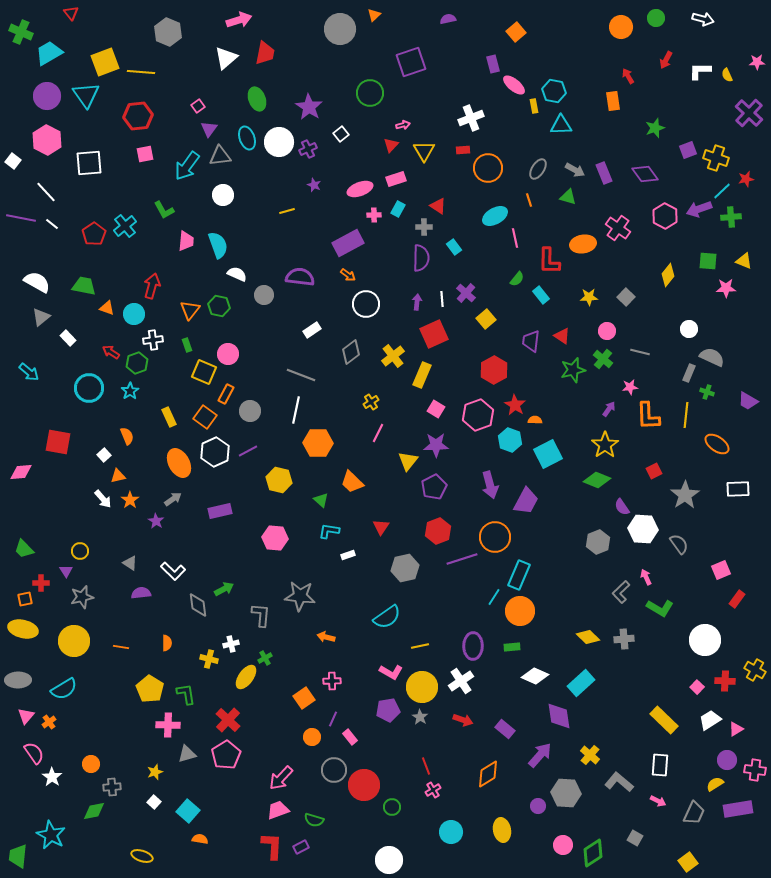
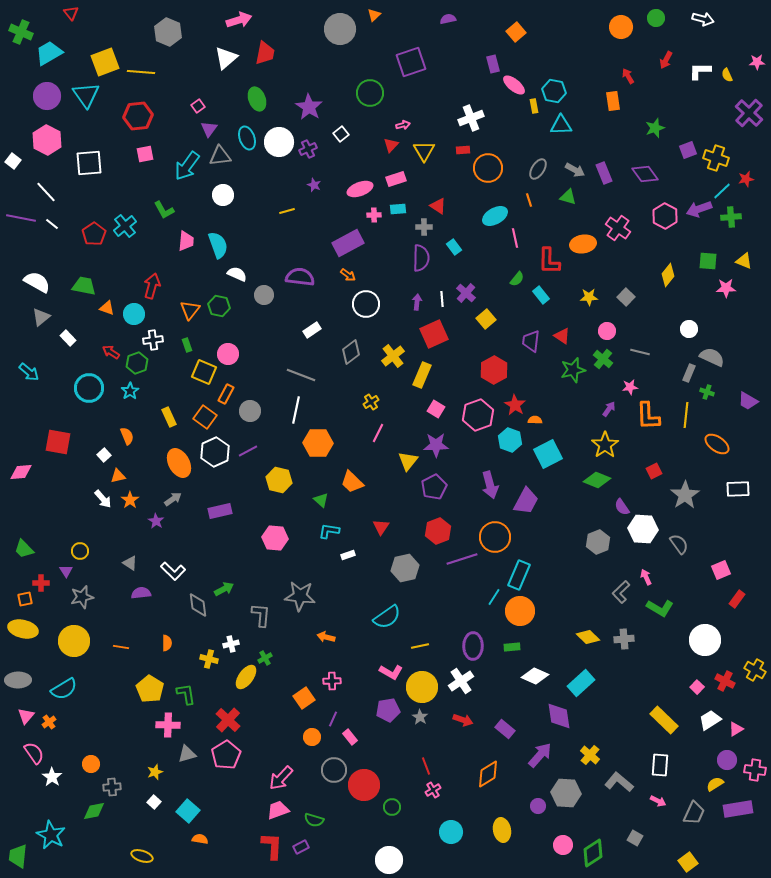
cyan rectangle at (398, 209): rotated 56 degrees clockwise
red cross at (725, 681): rotated 24 degrees clockwise
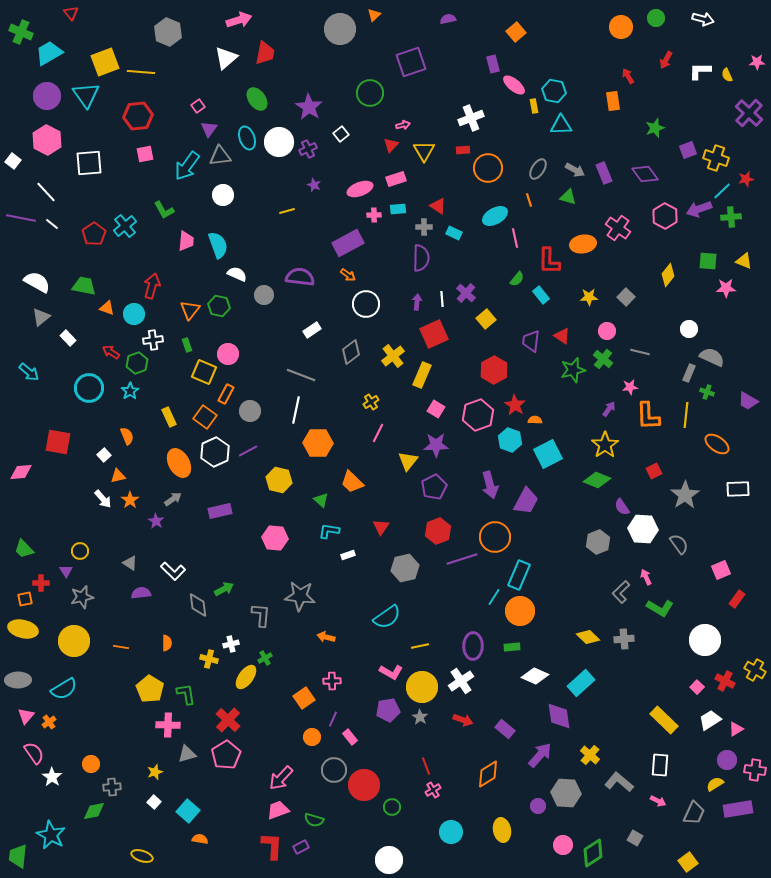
green ellipse at (257, 99): rotated 15 degrees counterclockwise
cyan rectangle at (454, 247): moved 14 px up; rotated 28 degrees counterclockwise
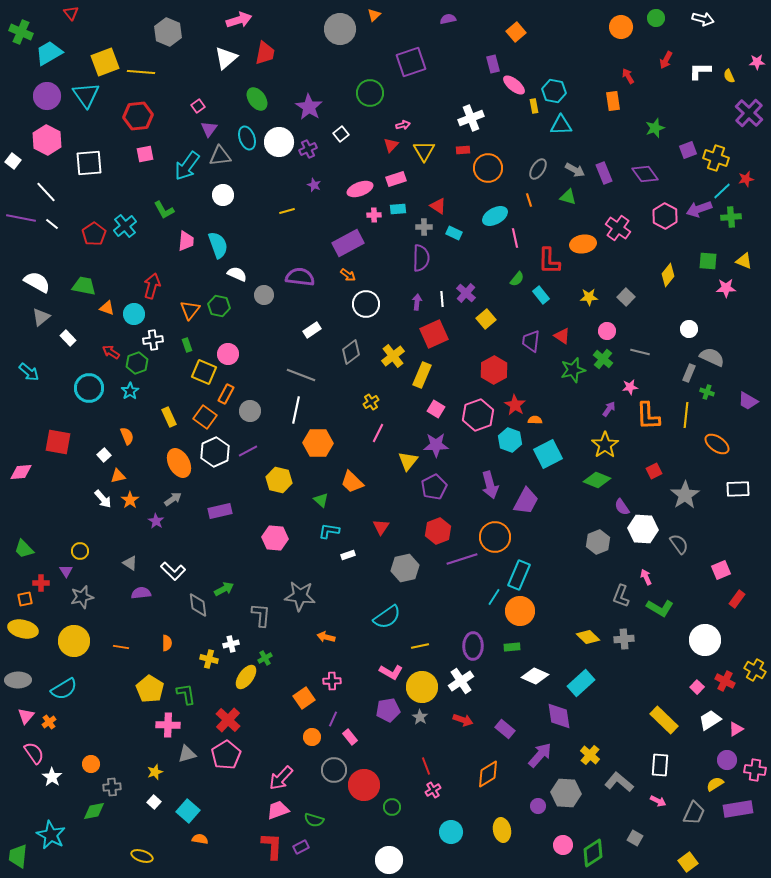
yellow semicircle at (727, 75): moved 2 px right, 1 px down
gray L-shape at (621, 592): moved 4 px down; rotated 25 degrees counterclockwise
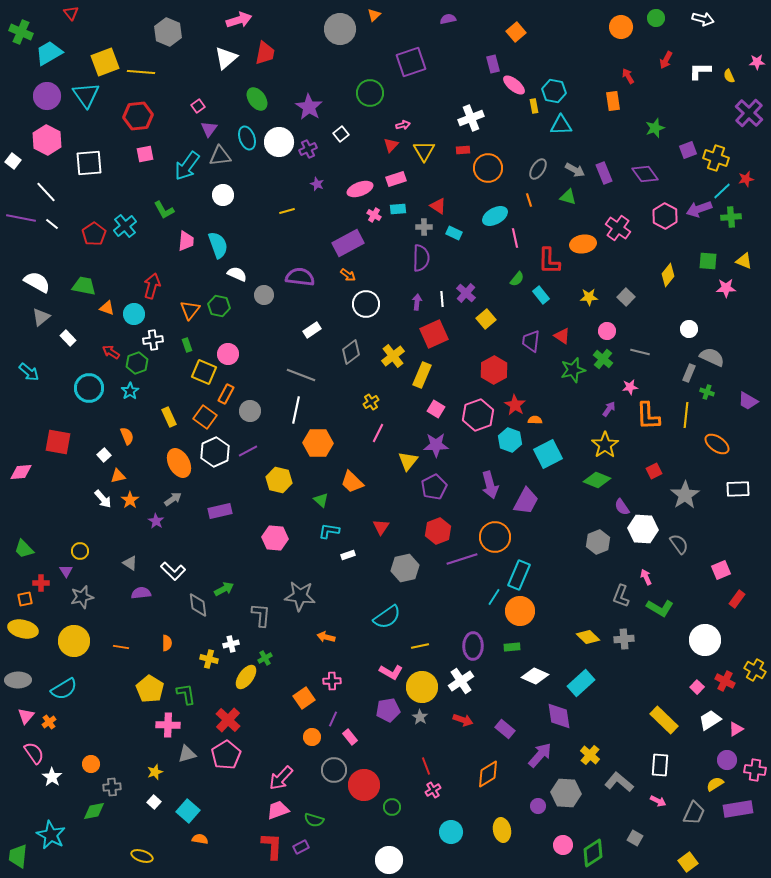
purple star at (314, 185): moved 3 px right, 1 px up
pink cross at (374, 215): rotated 32 degrees clockwise
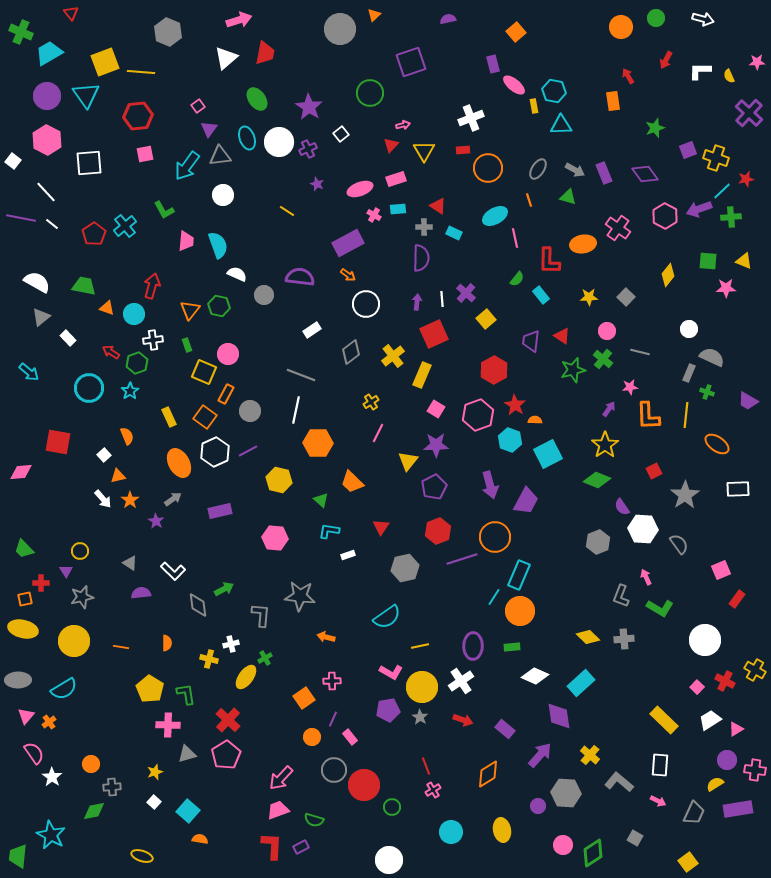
yellow line at (287, 211): rotated 49 degrees clockwise
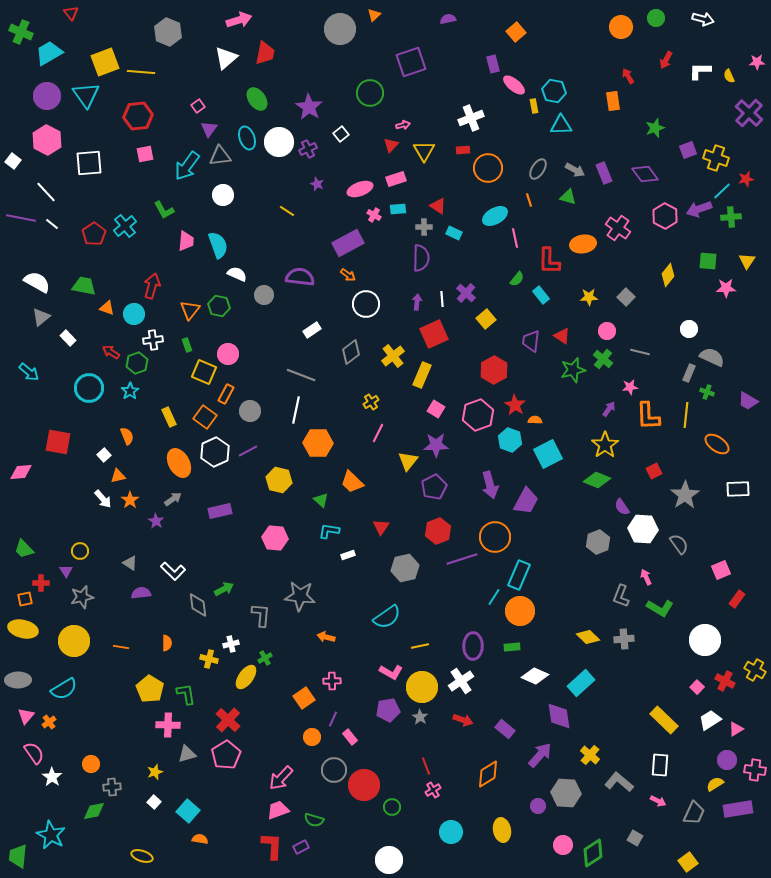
yellow triangle at (744, 261): moved 3 px right; rotated 42 degrees clockwise
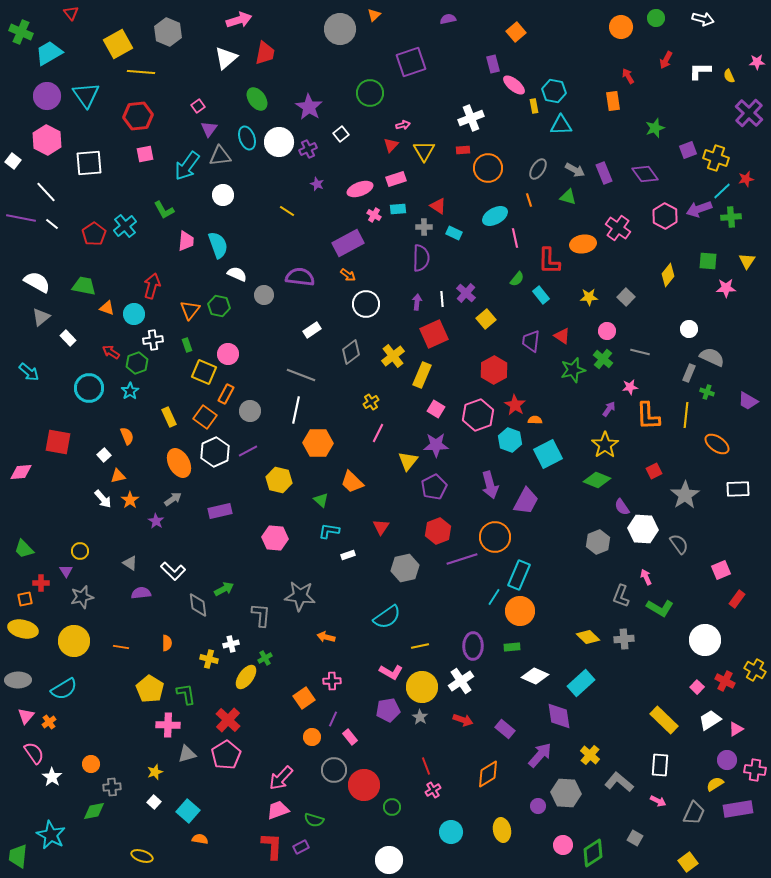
yellow square at (105, 62): moved 13 px right, 18 px up; rotated 8 degrees counterclockwise
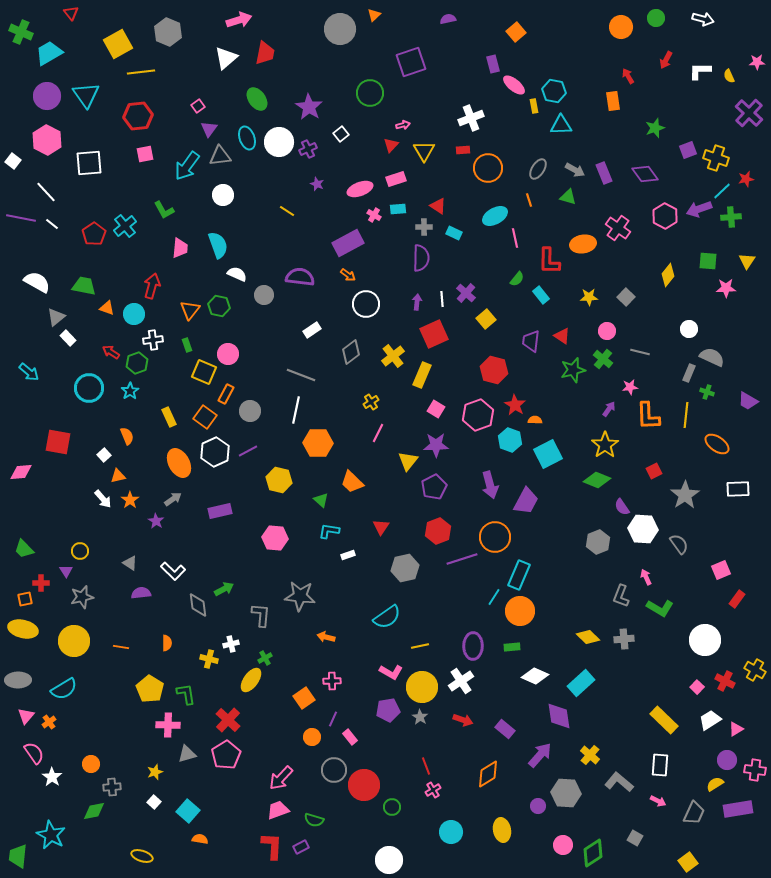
yellow line at (141, 72): rotated 12 degrees counterclockwise
pink trapezoid at (186, 241): moved 6 px left, 7 px down
gray triangle at (41, 317): moved 15 px right
red hexagon at (494, 370): rotated 16 degrees counterclockwise
yellow ellipse at (246, 677): moved 5 px right, 3 px down
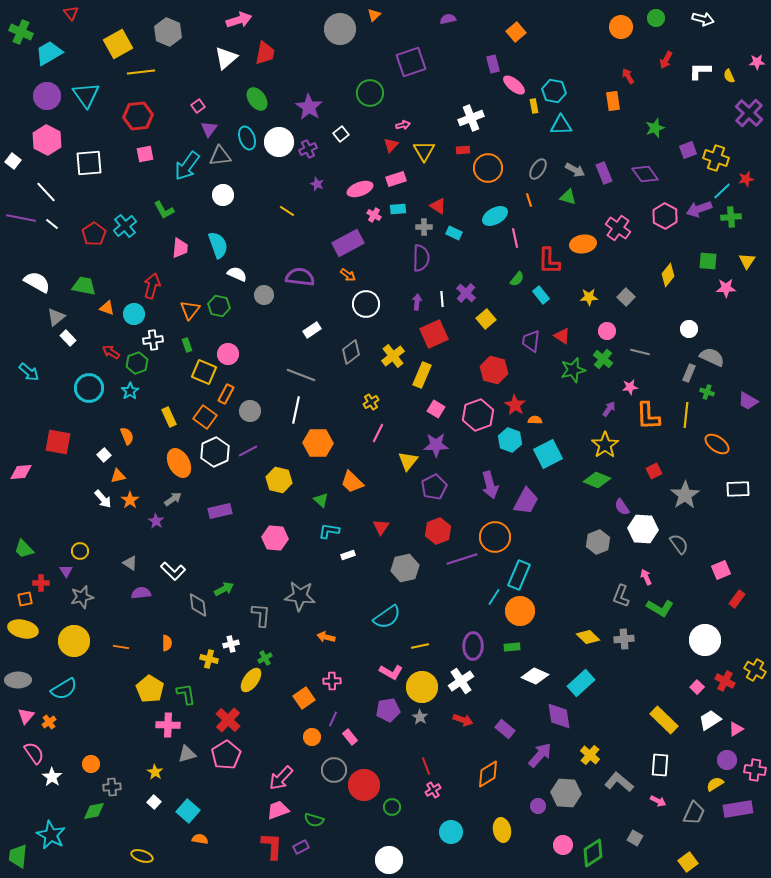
yellow star at (155, 772): rotated 21 degrees counterclockwise
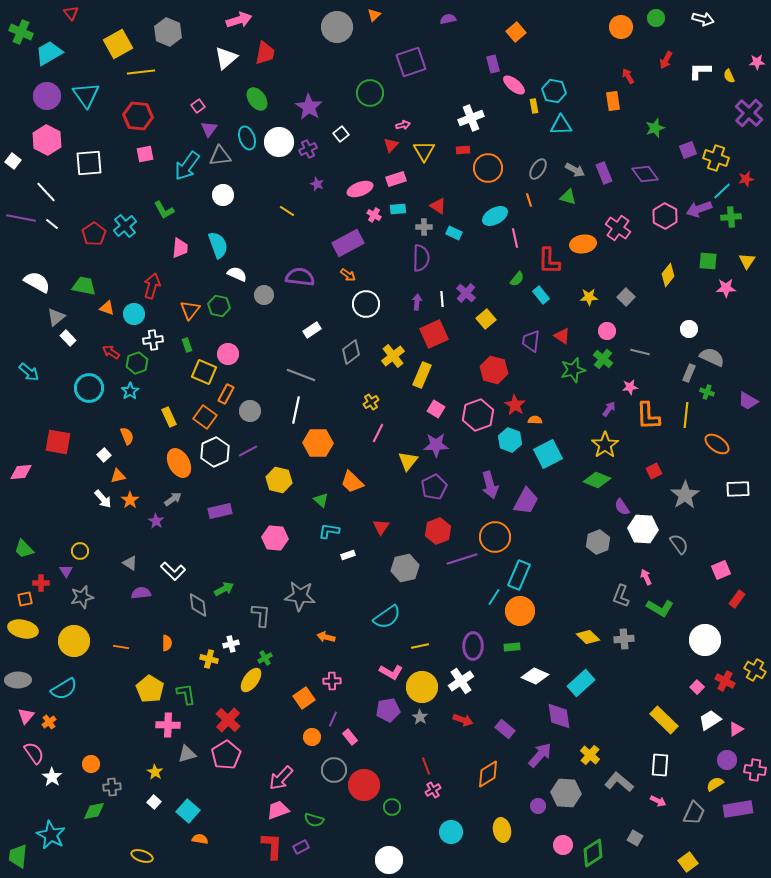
gray circle at (340, 29): moved 3 px left, 2 px up
red hexagon at (138, 116): rotated 12 degrees clockwise
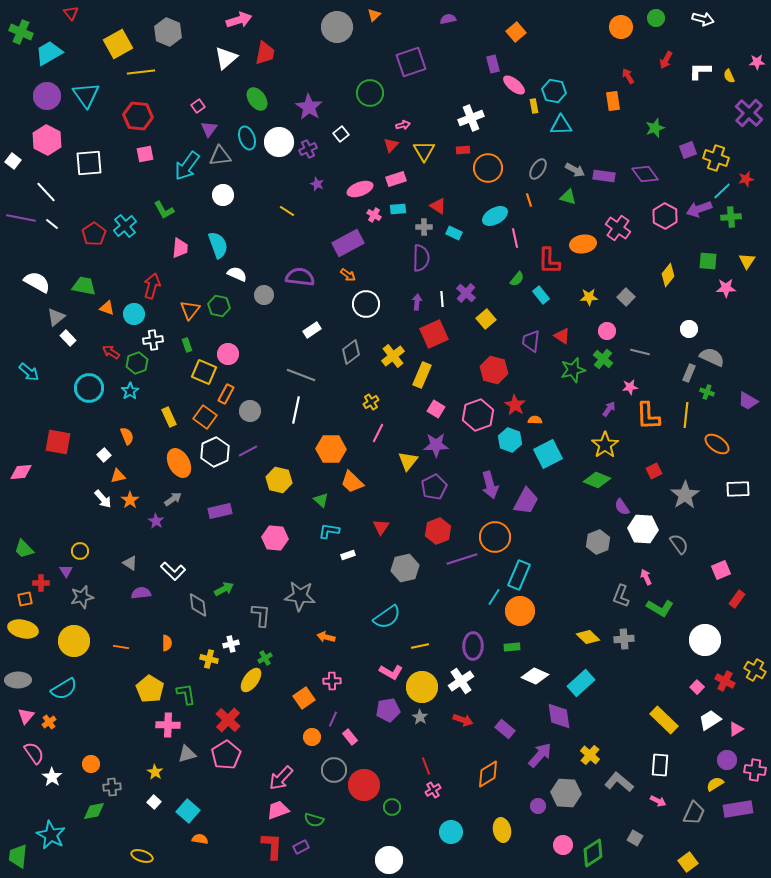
purple rectangle at (604, 173): moved 3 px down; rotated 60 degrees counterclockwise
orange hexagon at (318, 443): moved 13 px right, 6 px down
